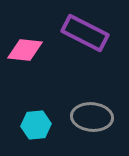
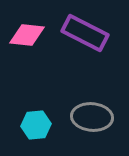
pink diamond: moved 2 px right, 15 px up
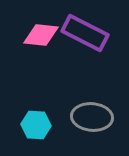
pink diamond: moved 14 px right
cyan hexagon: rotated 8 degrees clockwise
